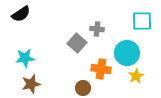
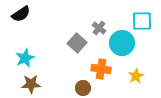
gray cross: moved 2 px right, 1 px up; rotated 32 degrees clockwise
cyan circle: moved 5 px left, 10 px up
cyan star: rotated 18 degrees counterclockwise
brown star: rotated 12 degrees clockwise
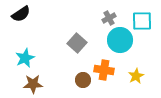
gray cross: moved 10 px right, 10 px up; rotated 24 degrees clockwise
cyan circle: moved 2 px left, 3 px up
orange cross: moved 3 px right, 1 px down
brown star: moved 2 px right
brown circle: moved 8 px up
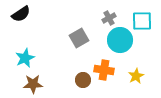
gray square: moved 2 px right, 5 px up; rotated 18 degrees clockwise
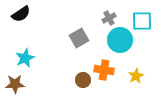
brown star: moved 18 px left
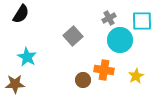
black semicircle: rotated 24 degrees counterclockwise
gray square: moved 6 px left, 2 px up; rotated 12 degrees counterclockwise
cyan star: moved 2 px right, 1 px up; rotated 18 degrees counterclockwise
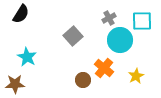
orange cross: moved 2 px up; rotated 30 degrees clockwise
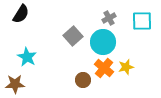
cyan circle: moved 17 px left, 2 px down
yellow star: moved 10 px left, 9 px up; rotated 14 degrees clockwise
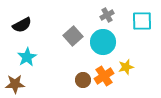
black semicircle: moved 1 px right, 11 px down; rotated 30 degrees clockwise
gray cross: moved 2 px left, 3 px up
cyan star: rotated 12 degrees clockwise
orange cross: moved 8 px down; rotated 18 degrees clockwise
